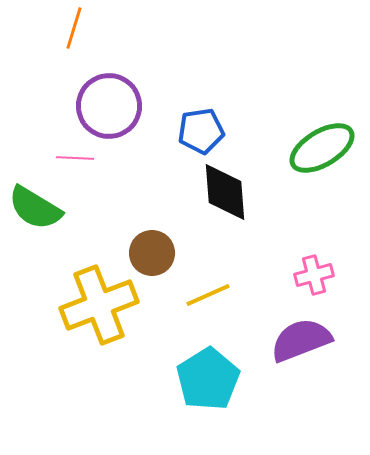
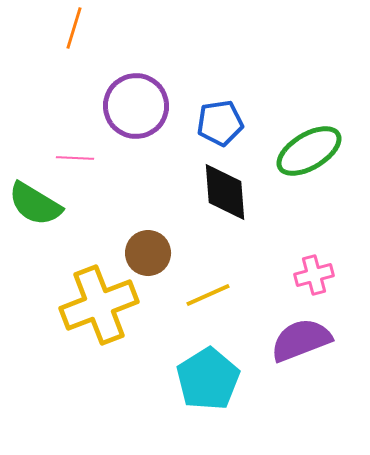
purple circle: moved 27 px right
blue pentagon: moved 19 px right, 8 px up
green ellipse: moved 13 px left, 3 px down
green semicircle: moved 4 px up
brown circle: moved 4 px left
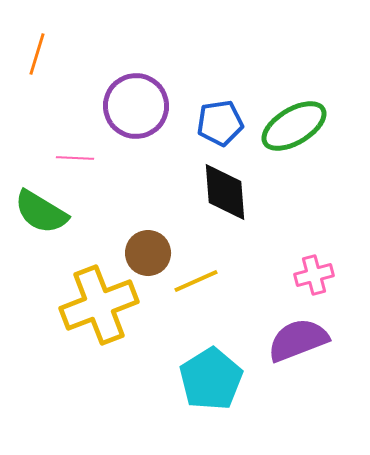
orange line: moved 37 px left, 26 px down
green ellipse: moved 15 px left, 25 px up
green semicircle: moved 6 px right, 8 px down
yellow line: moved 12 px left, 14 px up
purple semicircle: moved 3 px left
cyan pentagon: moved 3 px right
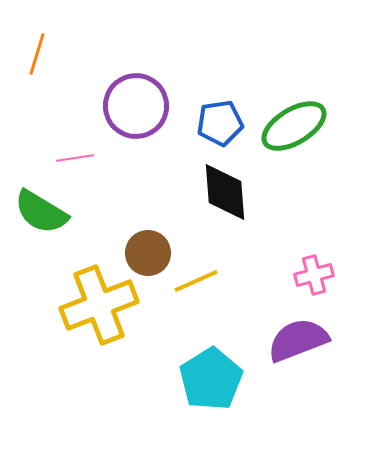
pink line: rotated 12 degrees counterclockwise
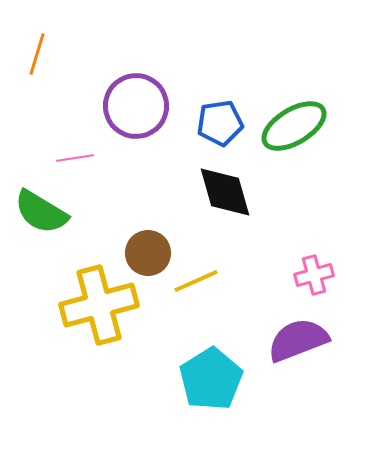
black diamond: rotated 12 degrees counterclockwise
yellow cross: rotated 6 degrees clockwise
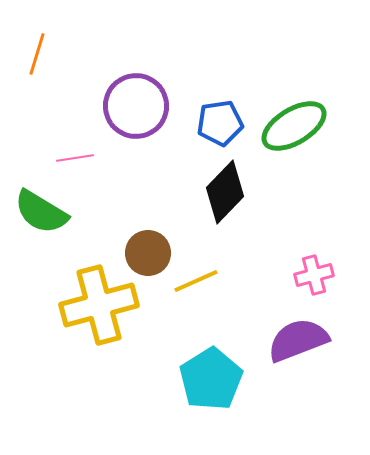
black diamond: rotated 60 degrees clockwise
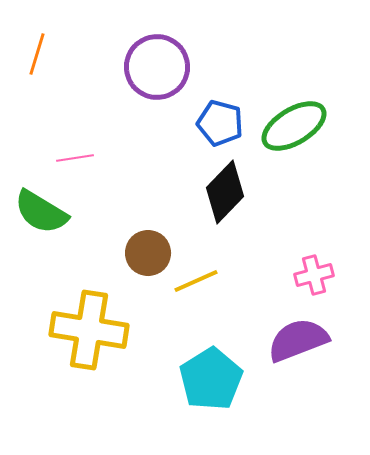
purple circle: moved 21 px right, 39 px up
blue pentagon: rotated 24 degrees clockwise
yellow cross: moved 10 px left, 25 px down; rotated 24 degrees clockwise
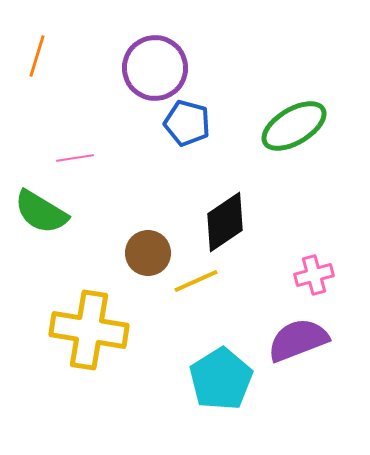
orange line: moved 2 px down
purple circle: moved 2 px left, 1 px down
blue pentagon: moved 33 px left
black diamond: moved 30 px down; rotated 12 degrees clockwise
cyan pentagon: moved 10 px right
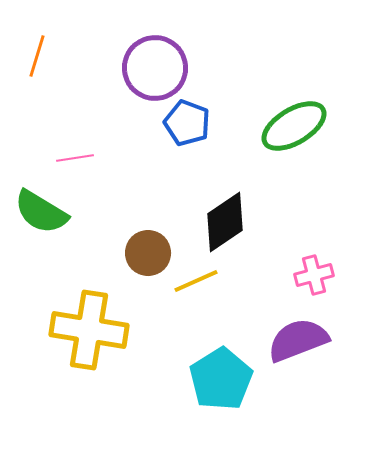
blue pentagon: rotated 6 degrees clockwise
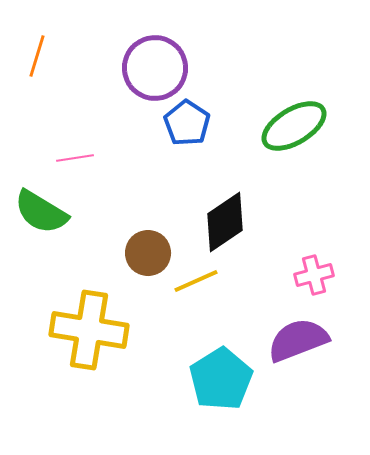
blue pentagon: rotated 12 degrees clockwise
